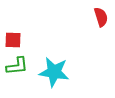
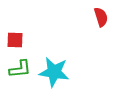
red square: moved 2 px right
green L-shape: moved 3 px right, 3 px down
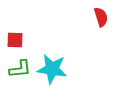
cyan star: moved 2 px left, 3 px up
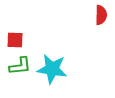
red semicircle: moved 2 px up; rotated 18 degrees clockwise
green L-shape: moved 3 px up
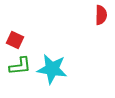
red square: rotated 24 degrees clockwise
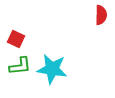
red square: moved 1 px right, 1 px up
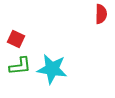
red semicircle: moved 1 px up
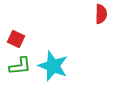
cyan star: moved 1 px right, 3 px up; rotated 12 degrees clockwise
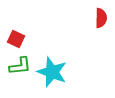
red semicircle: moved 4 px down
cyan star: moved 1 px left, 6 px down
